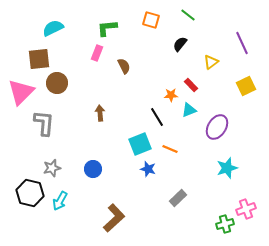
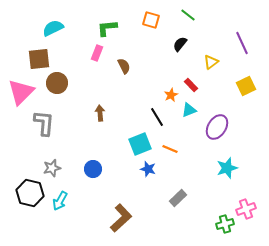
orange star: rotated 24 degrees counterclockwise
brown L-shape: moved 7 px right
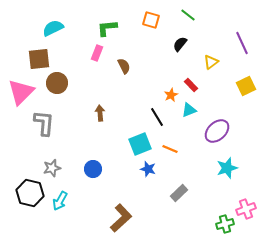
purple ellipse: moved 4 px down; rotated 15 degrees clockwise
gray rectangle: moved 1 px right, 5 px up
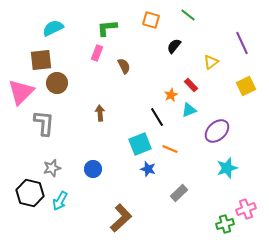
black semicircle: moved 6 px left, 2 px down
brown square: moved 2 px right, 1 px down
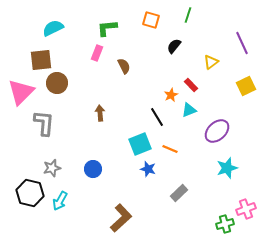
green line: rotated 70 degrees clockwise
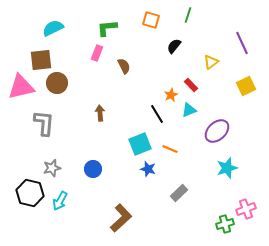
pink triangle: moved 5 px up; rotated 32 degrees clockwise
black line: moved 3 px up
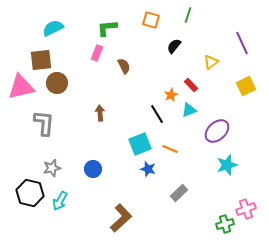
cyan star: moved 3 px up
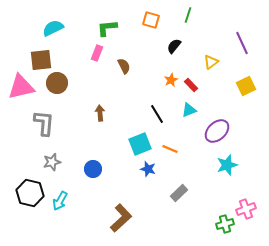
orange star: moved 15 px up
gray star: moved 6 px up
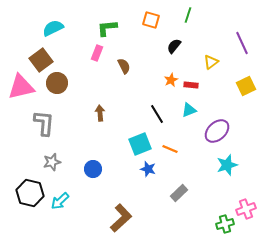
brown square: rotated 30 degrees counterclockwise
red rectangle: rotated 40 degrees counterclockwise
cyan arrow: rotated 18 degrees clockwise
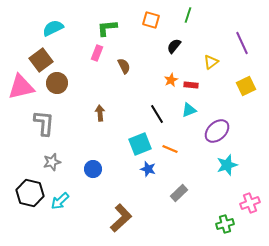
pink cross: moved 4 px right, 6 px up
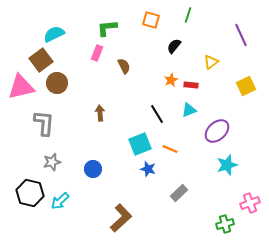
cyan semicircle: moved 1 px right, 6 px down
purple line: moved 1 px left, 8 px up
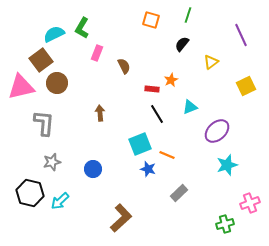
green L-shape: moved 25 px left; rotated 55 degrees counterclockwise
black semicircle: moved 8 px right, 2 px up
red rectangle: moved 39 px left, 4 px down
cyan triangle: moved 1 px right, 3 px up
orange line: moved 3 px left, 6 px down
